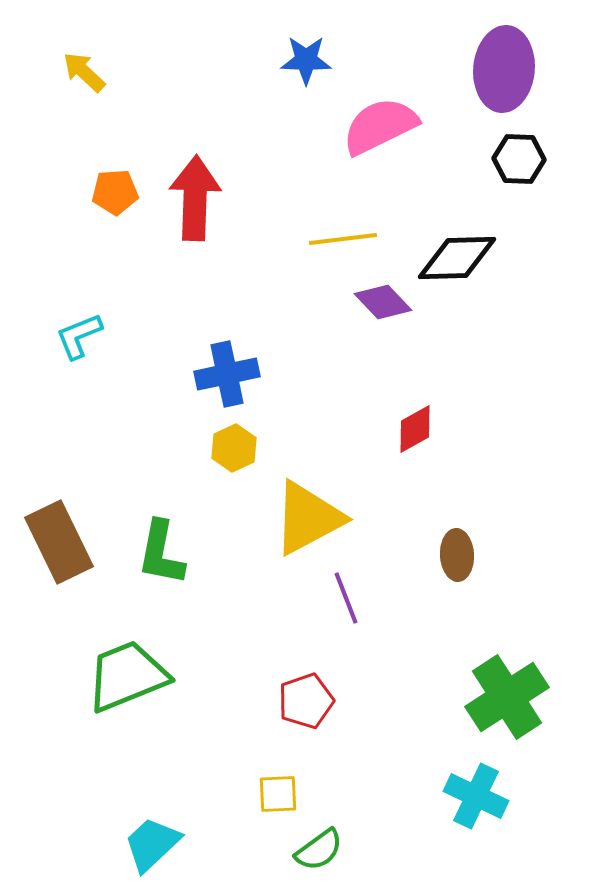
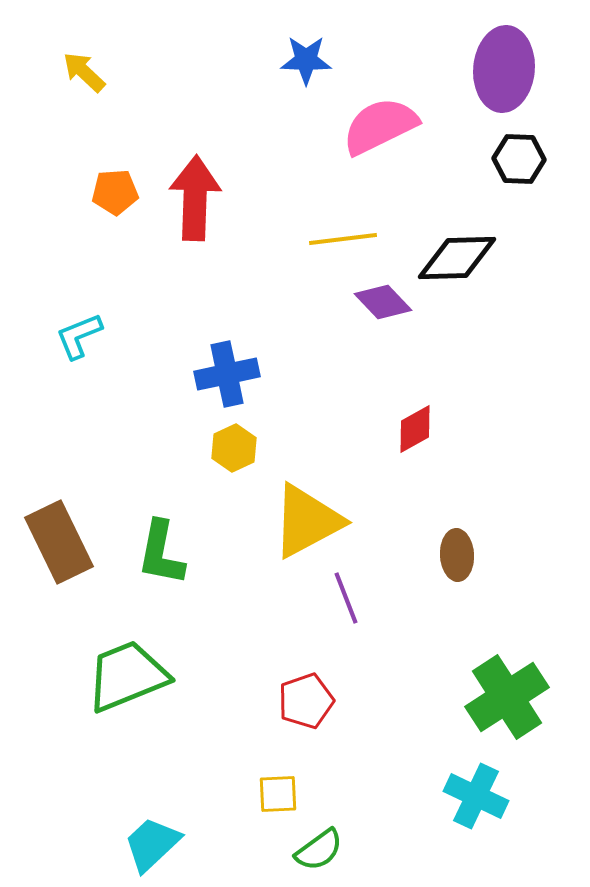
yellow triangle: moved 1 px left, 3 px down
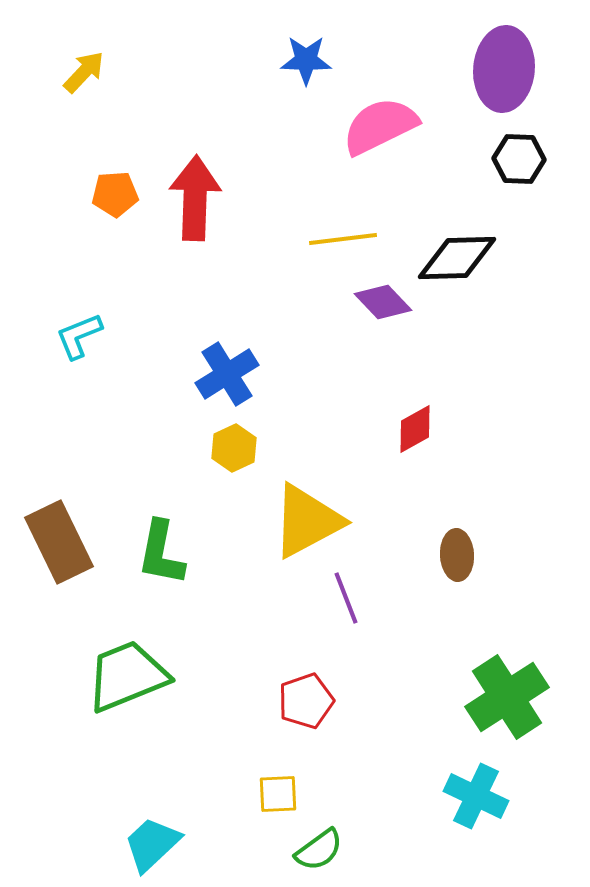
yellow arrow: rotated 90 degrees clockwise
orange pentagon: moved 2 px down
blue cross: rotated 20 degrees counterclockwise
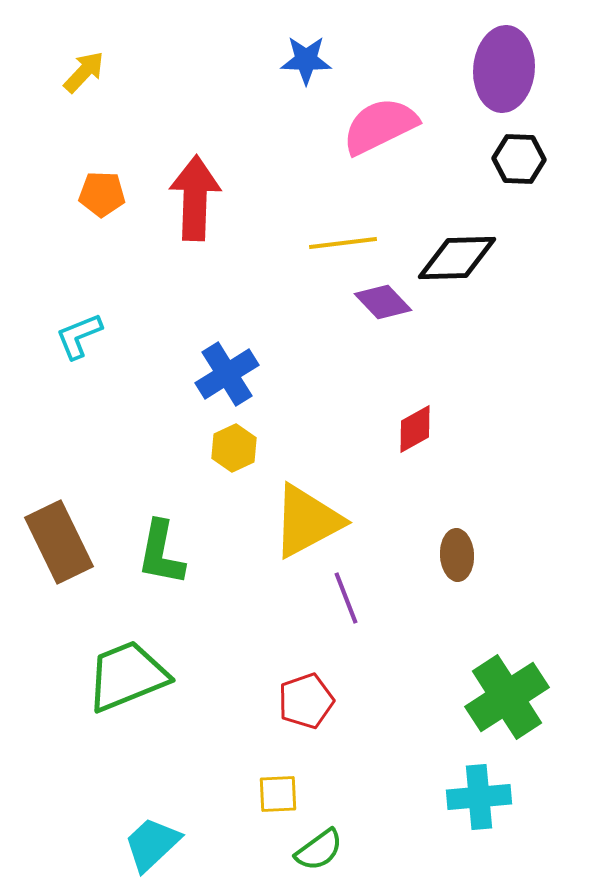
orange pentagon: moved 13 px left; rotated 6 degrees clockwise
yellow line: moved 4 px down
cyan cross: moved 3 px right, 1 px down; rotated 30 degrees counterclockwise
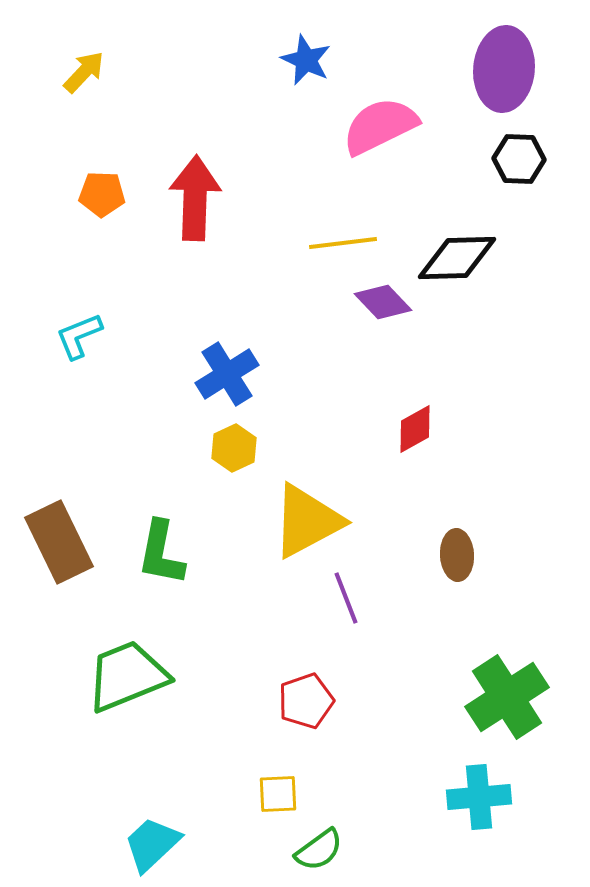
blue star: rotated 24 degrees clockwise
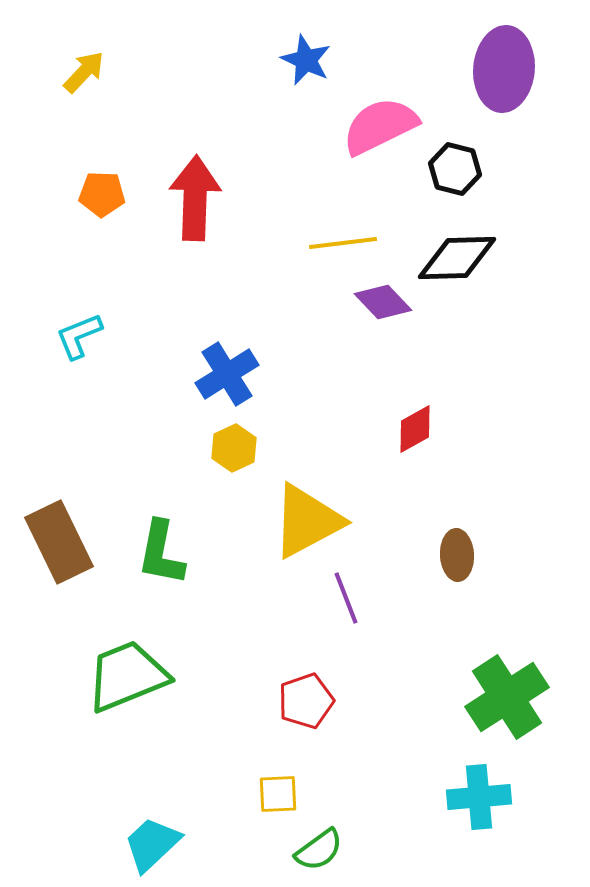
black hexagon: moved 64 px left, 10 px down; rotated 12 degrees clockwise
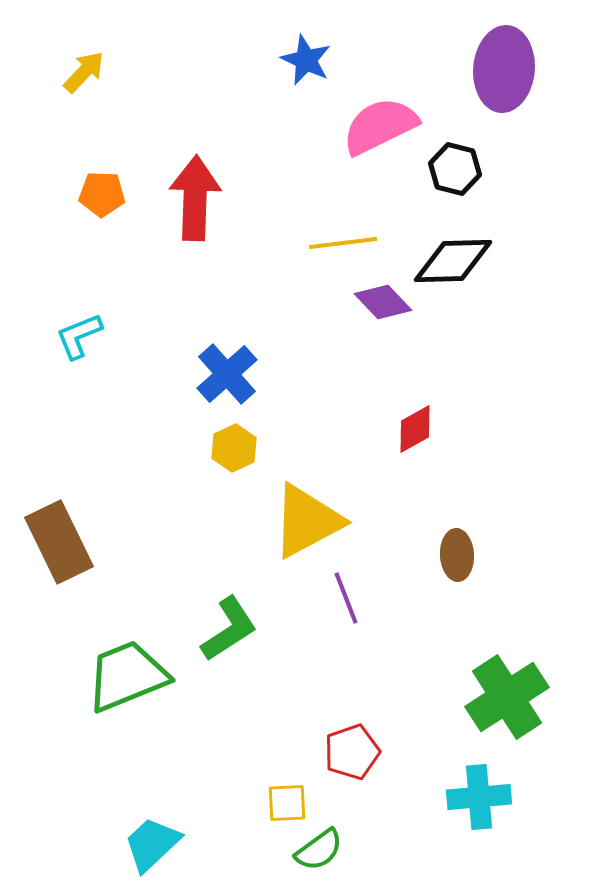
black diamond: moved 4 px left, 3 px down
blue cross: rotated 10 degrees counterclockwise
green L-shape: moved 68 px right, 76 px down; rotated 134 degrees counterclockwise
red pentagon: moved 46 px right, 51 px down
yellow square: moved 9 px right, 9 px down
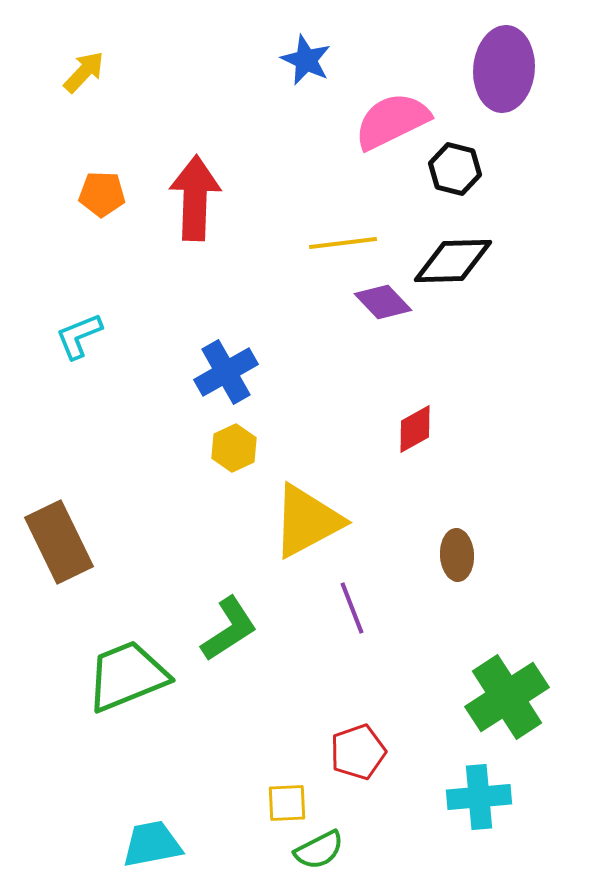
pink semicircle: moved 12 px right, 5 px up
blue cross: moved 1 px left, 2 px up; rotated 12 degrees clockwise
purple line: moved 6 px right, 10 px down
red pentagon: moved 6 px right
cyan trapezoid: rotated 32 degrees clockwise
green semicircle: rotated 9 degrees clockwise
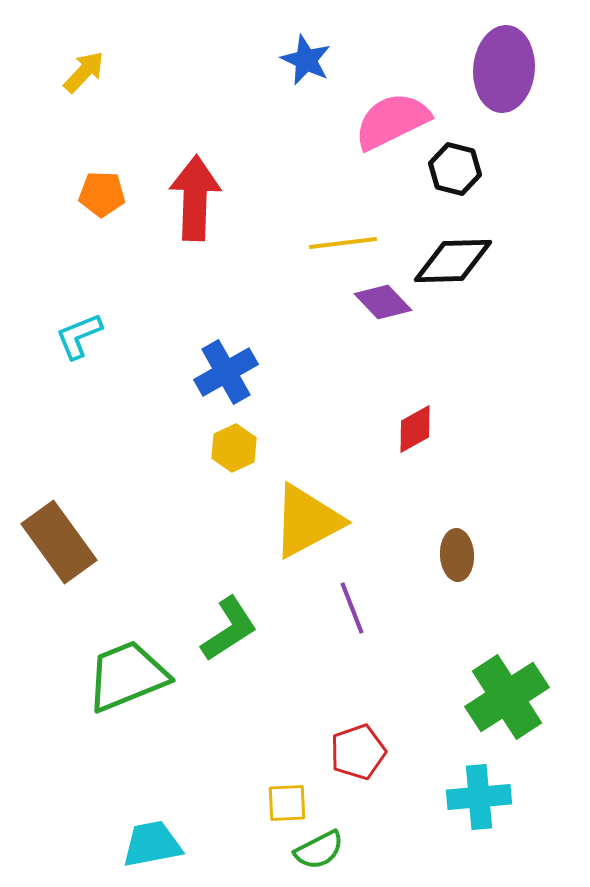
brown rectangle: rotated 10 degrees counterclockwise
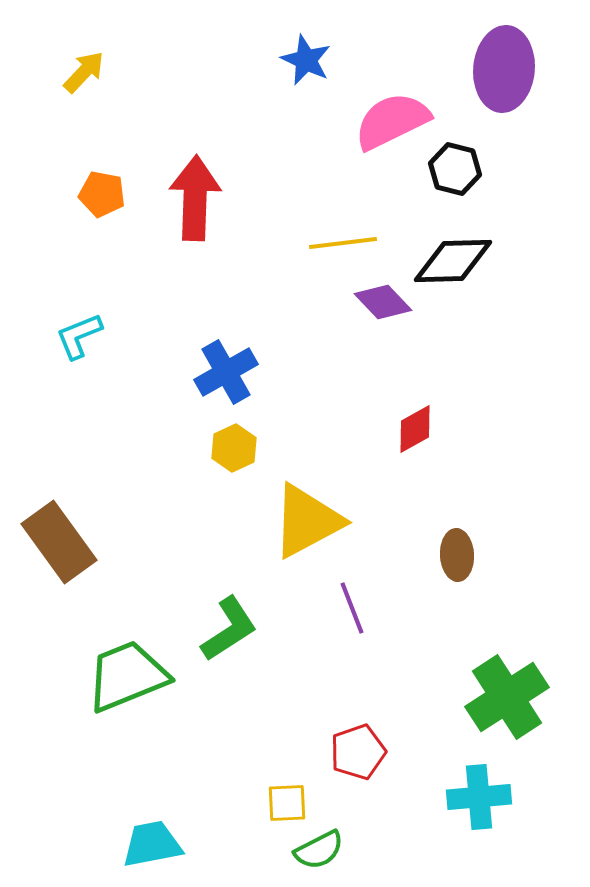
orange pentagon: rotated 9 degrees clockwise
